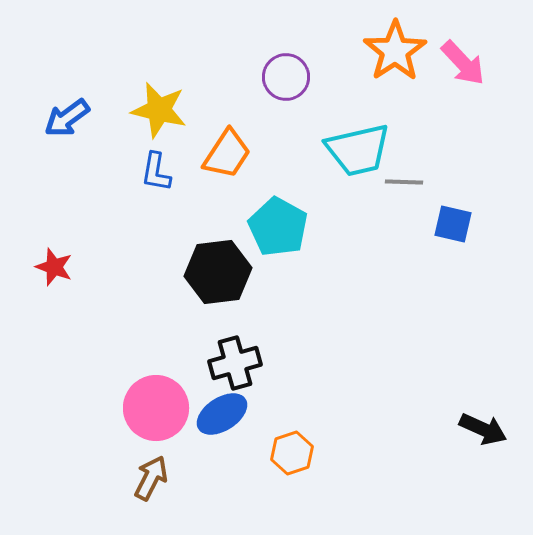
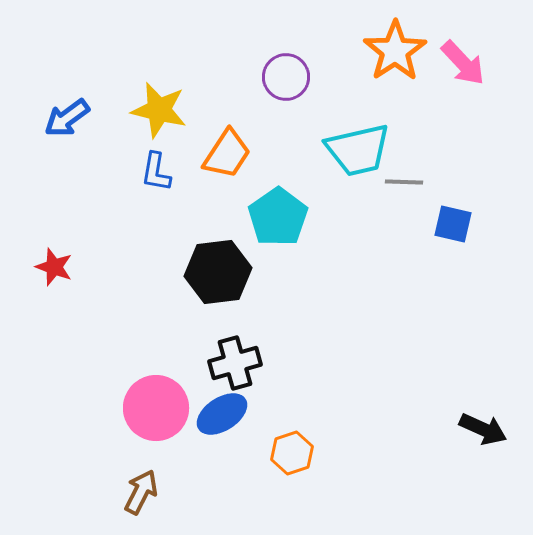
cyan pentagon: moved 10 px up; rotated 8 degrees clockwise
brown arrow: moved 10 px left, 14 px down
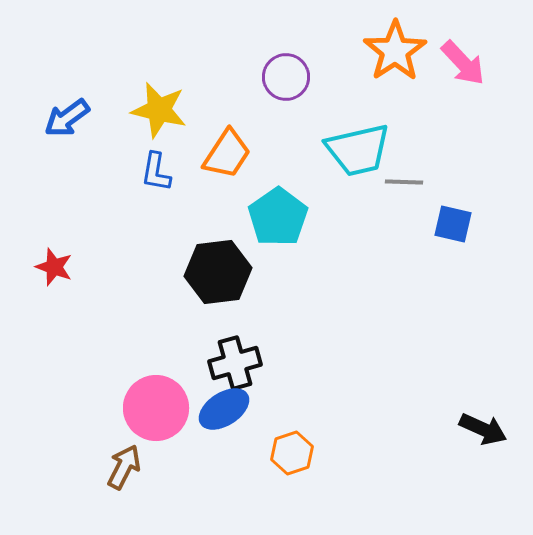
blue ellipse: moved 2 px right, 5 px up
brown arrow: moved 17 px left, 25 px up
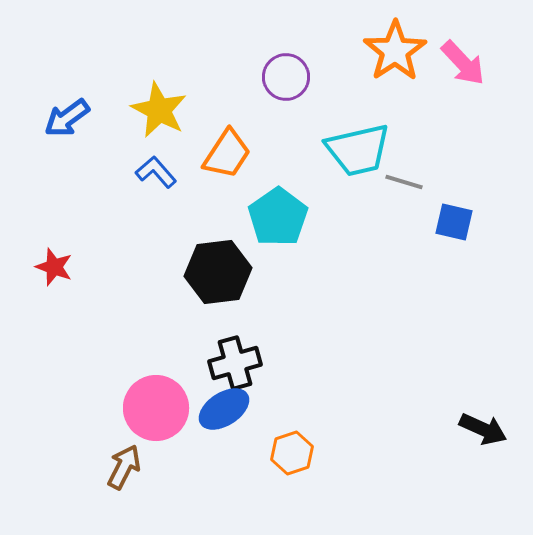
yellow star: rotated 14 degrees clockwise
blue L-shape: rotated 129 degrees clockwise
gray line: rotated 15 degrees clockwise
blue square: moved 1 px right, 2 px up
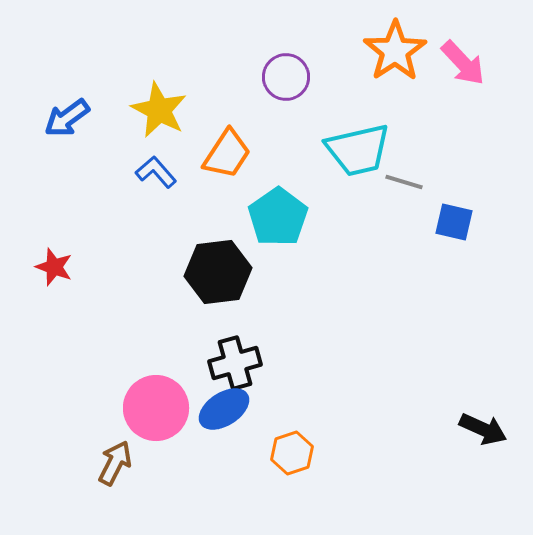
brown arrow: moved 9 px left, 4 px up
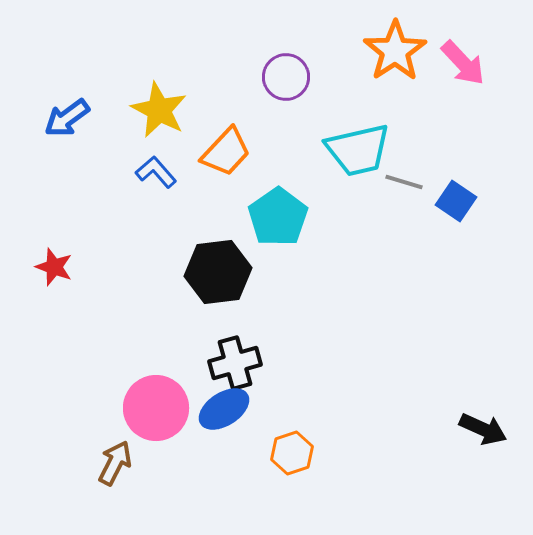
orange trapezoid: moved 1 px left, 2 px up; rotated 10 degrees clockwise
blue square: moved 2 px right, 21 px up; rotated 21 degrees clockwise
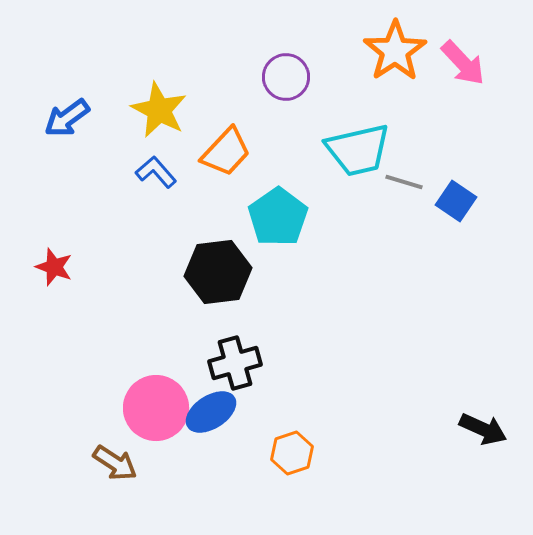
blue ellipse: moved 13 px left, 3 px down
brown arrow: rotated 96 degrees clockwise
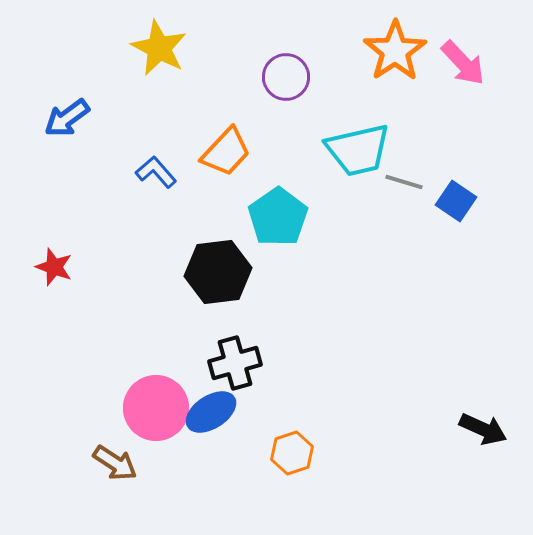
yellow star: moved 62 px up
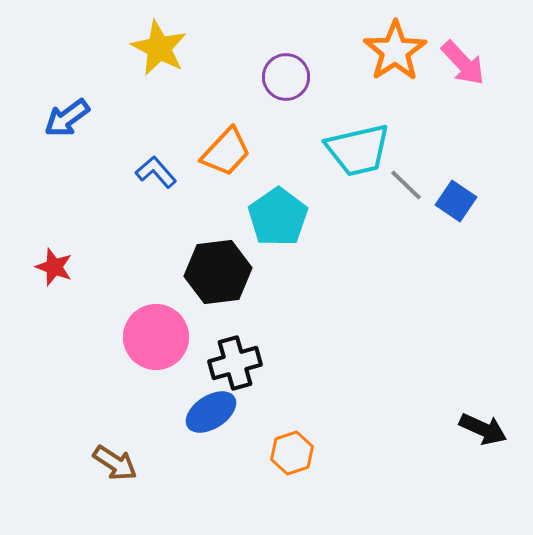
gray line: moved 2 px right, 3 px down; rotated 27 degrees clockwise
pink circle: moved 71 px up
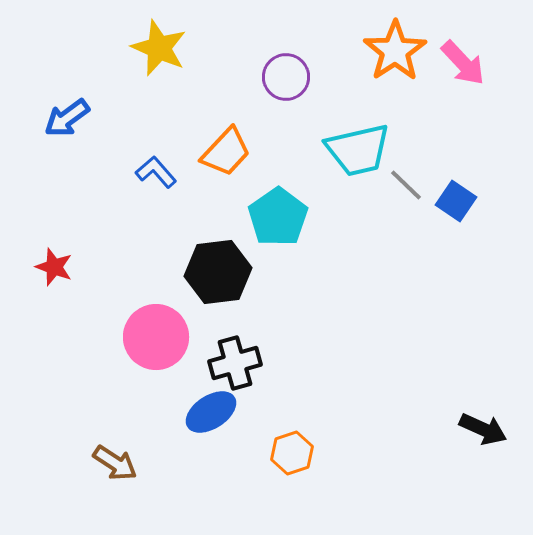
yellow star: rotated 4 degrees counterclockwise
